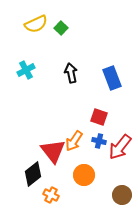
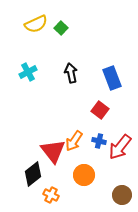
cyan cross: moved 2 px right, 2 px down
red square: moved 1 px right, 7 px up; rotated 18 degrees clockwise
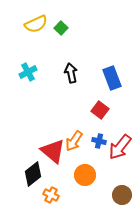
red triangle: rotated 12 degrees counterclockwise
orange circle: moved 1 px right
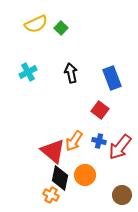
black diamond: moved 27 px right, 4 px down; rotated 40 degrees counterclockwise
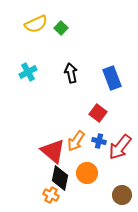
red square: moved 2 px left, 3 px down
orange arrow: moved 2 px right
orange circle: moved 2 px right, 2 px up
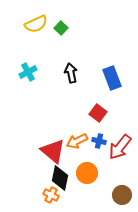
orange arrow: moved 1 px right; rotated 30 degrees clockwise
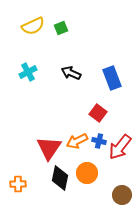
yellow semicircle: moved 3 px left, 2 px down
green square: rotated 24 degrees clockwise
black arrow: rotated 54 degrees counterclockwise
red triangle: moved 4 px left, 3 px up; rotated 24 degrees clockwise
orange cross: moved 33 px left, 11 px up; rotated 28 degrees counterclockwise
